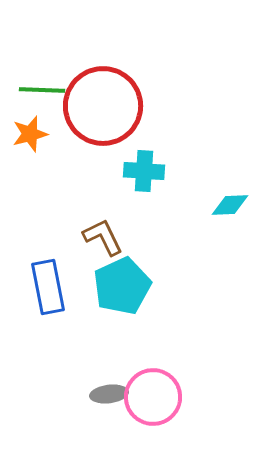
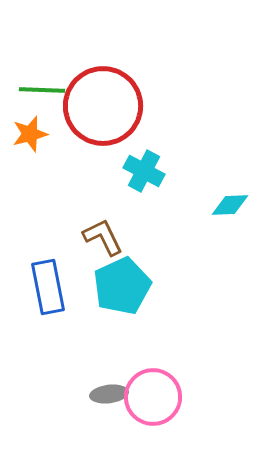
cyan cross: rotated 24 degrees clockwise
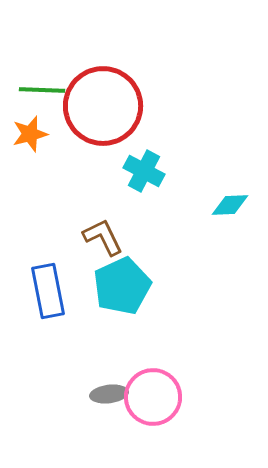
blue rectangle: moved 4 px down
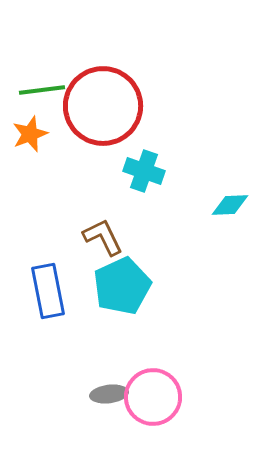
green line: rotated 9 degrees counterclockwise
orange star: rotated 6 degrees counterclockwise
cyan cross: rotated 9 degrees counterclockwise
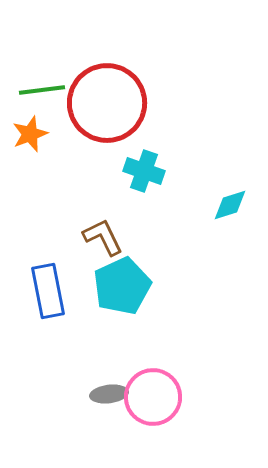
red circle: moved 4 px right, 3 px up
cyan diamond: rotated 15 degrees counterclockwise
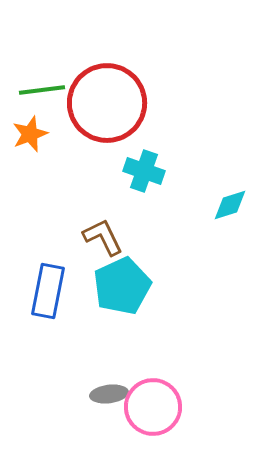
blue rectangle: rotated 22 degrees clockwise
pink circle: moved 10 px down
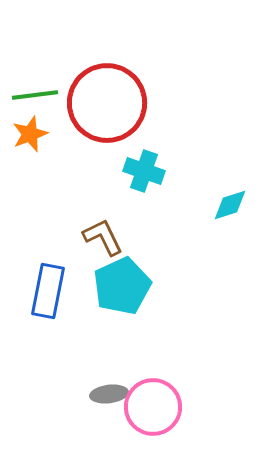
green line: moved 7 px left, 5 px down
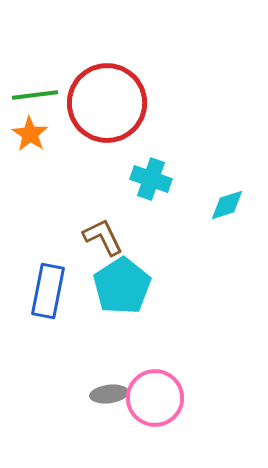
orange star: rotated 18 degrees counterclockwise
cyan cross: moved 7 px right, 8 px down
cyan diamond: moved 3 px left
cyan pentagon: rotated 8 degrees counterclockwise
pink circle: moved 2 px right, 9 px up
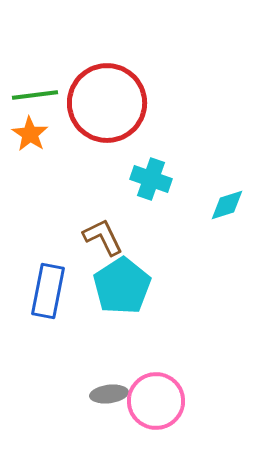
pink circle: moved 1 px right, 3 px down
